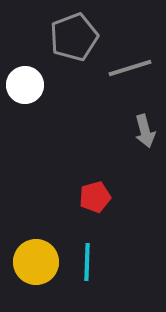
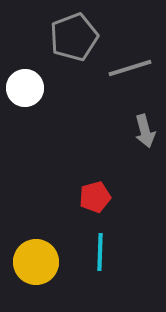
white circle: moved 3 px down
cyan line: moved 13 px right, 10 px up
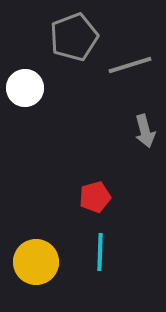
gray line: moved 3 px up
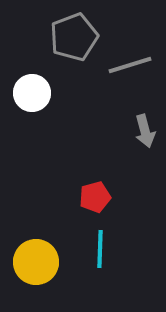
white circle: moved 7 px right, 5 px down
cyan line: moved 3 px up
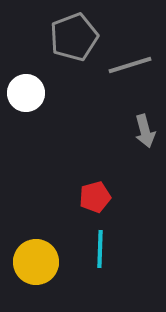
white circle: moved 6 px left
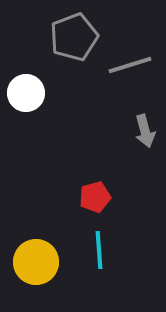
cyan line: moved 1 px left, 1 px down; rotated 6 degrees counterclockwise
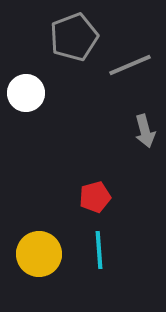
gray line: rotated 6 degrees counterclockwise
yellow circle: moved 3 px right, 8 px up
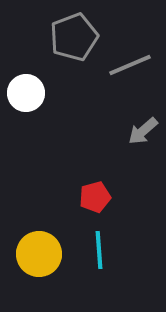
gray arrow: moved 2 px left; rotated 64 degrees clockwise
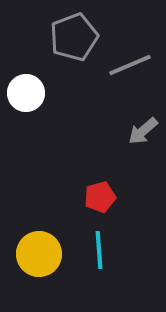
red pentagon: moved 5 px right
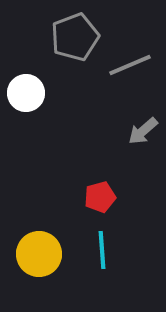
gray pentagon: moved 1 px right
cyan line: moved 3 px right
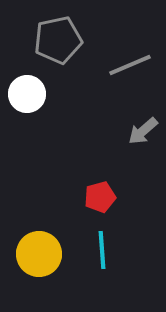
gray pentagon: moved 17 px left, 3 px down; rotated 9 degrees clockwise
white circle: moved 1 px right, 1 px down
